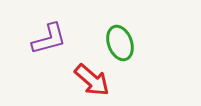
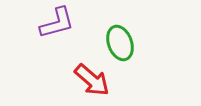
purple L-shape: moved 8 px right, 16 px up
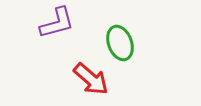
red arrow: moved 1 px left, 1 px up
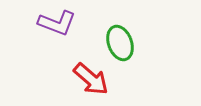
purple L-shape: rotated 36 degrees clockwise
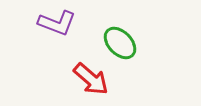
green ellipse: rotated 24 degrees counterclockwise
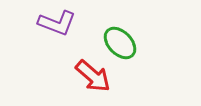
red arrow: moved 2 px right, 3 px up
